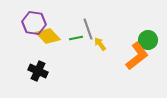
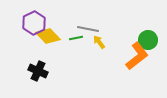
purple hexagon: rotated 25 degrees clockwise
gray line: rotated 60 degrees counterclockwise
yellow arrow: moved 1 px left, 2 px up
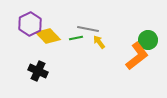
purple hexagon: moved 4 px left, 1 px down
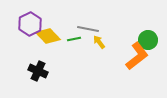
green line: moved 2 px left, 1 px down
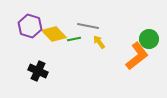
purple hexagon: moved 2 px down; rotated 15 degrees counterclockwise
gray line: moved 3 px up
yellow diamond: moved 6 px right, 2 px up
green circle: moved 1 px right, 1 px up
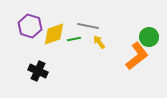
yellow diamond: rotated 65 degrees counterclockwise
green circle: moved 2 px up
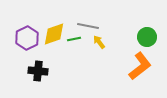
purple hexagon: moved 3 px left, 12 px down; rotated 15 degrees clockwise
green circle: moved 2 px left
orange L-shape: moved 3 px right, 10 px down
black cross: rotated 18 degrees counterclockwise
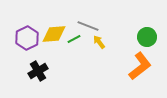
gray line: rotated 10 degrees clockwise
yellow diamond: rotated 15 degrees clockwise
green line: rotated 16 degrees counterclockwise
black cross: rotated 36 degrees counterclockwise
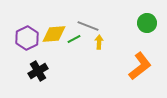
green circle: moved 14 px up
yellow arrow: rotated 40 degrees clockwise
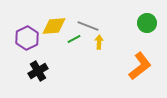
yellow diamond: moved 8 px up
